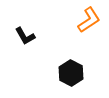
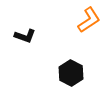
black L-shape: rotated 40 degrees counterclockwise
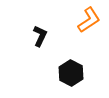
black L-shape: moved 15 px right; rotated 85 degrees counterclockwise
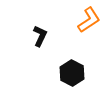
black hexagon: moved 1 px right
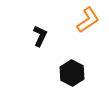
orange L-shape: moved 1 px left
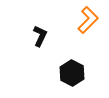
orange L-shape: rotated 12 degrees counterclockwise
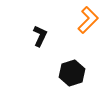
black hexagon: rotated 15 degrees clockwise
